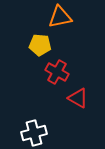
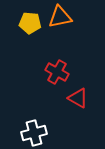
yellow pentagon: moved 10 px left, 22 px up
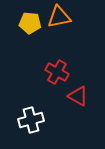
orange triangle: moved 1 px left
red triangle: moved 2 px up
white cross: moved 3 px left, 13 px up
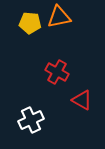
red triangle: moved 4 px right, 4 px down
white cross: rotated 10 degrees counterclockwise
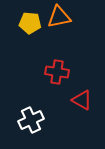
red cross: rotated 20 degrees counterclockwise
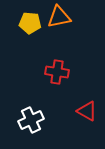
red triangle: moved 5 px right, 11 px down
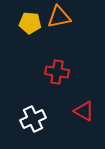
red triangle: moved 3 px left
white cross: moved 2 px right, 1 px up
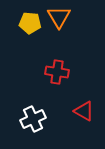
orange triangle: rotated 50 degrees counterclockwise
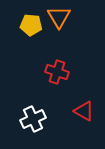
yellow pentagon: moved 1 px right, 2 px down
red cross: rotated 10 degrees clockwise
